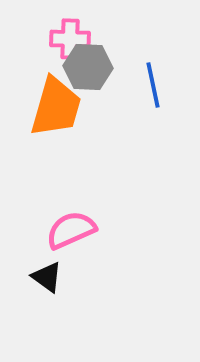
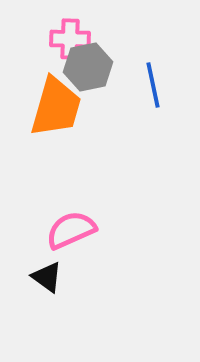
gray hexagon: rotated 15 degrees counterclockwise
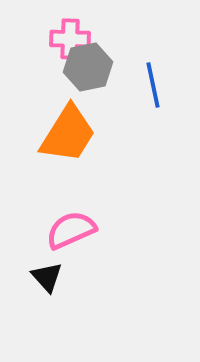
orange trapezoid: moved 12 px right, 27 px down; rotated 16 degrees clockwise
black triangle: rotated 12 degrees clockwise
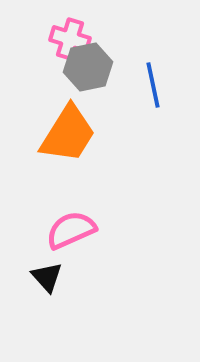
pink cross: rotated 15 degrees clockwise
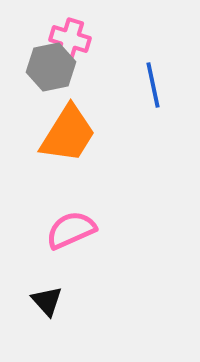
gray hexagon: moved 37 px left
black triangle: moved 24 px down
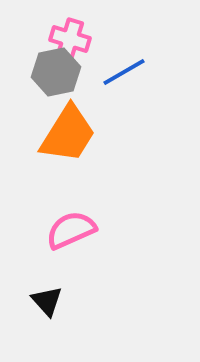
gray hexagon: moved 5 px right, 5 px down
blue line: moved 29 px left, 13 px up; rotated 72 degrees clockwise
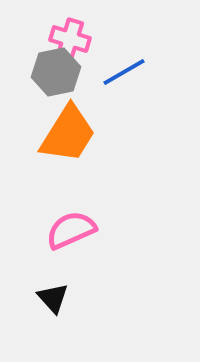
black triangle: moved 6 px right, 3 px up
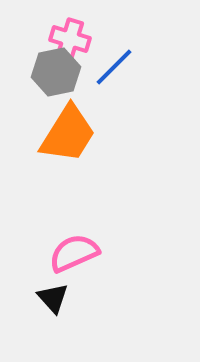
blue line: moved 10 px left, 5 px up; rotated 15 degrees counterclockwise
pink semicircle: moved 3 px right, 23 px down
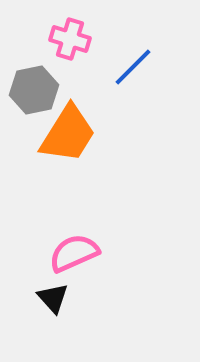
blue line: moved 19 px right
gray hexagon: moved 22 px left, 18 px down
